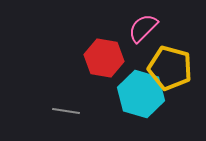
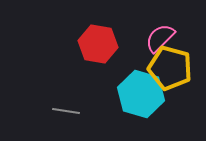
pink semicircle: moved 17 px right, 10 px down
red hexagon: moved 6 px left, 14 px up
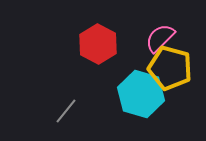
red hexagon: rotated 18 degrees clockwise
gray line: rotated 60 degrees counterclockwise
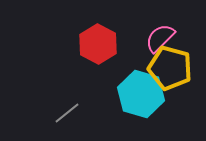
gray line: moved 1 px right, 2 px down; rotated 12 degrees clockwise
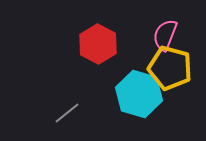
pink semicircle: moved 5 px right, 3 px up; rotated 24 degrees counterclockwise
cyan hexagon: moved 2 px left
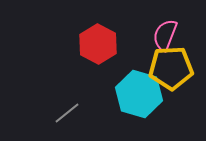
yellow pentagon: moved 1 px right; rotated 18 degrees counterclockwise
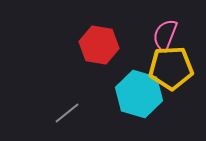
red hexagon: moved 1 px right, 1 px down; rotated 18 degrees counterclockwise
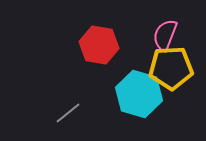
gray line: moved 1 px right
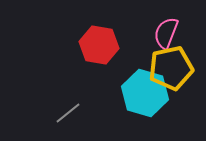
pink semicircle: moved 1 px right, 2 px up
yellow pentagon: rotated 9 degrees counterclockwise
cyan hexagon: moved 6 px right, 1 px up
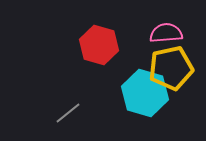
pink semicircle: rotated 64 degrees clockwise
red hexagon: rotated 6 degrees clockwise
